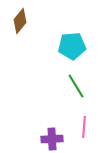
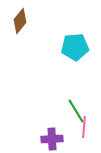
cyan pentagon: moved 3 px right, 1 px down
green line: moved 25 px down
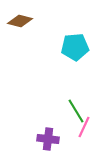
brown diamond: rotated 65 degrees clockwise
pink line: rotated 20 degrees clockwise
purple cross: moved 4 px left; rotated 10 degrees clockwise
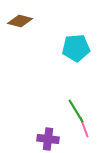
cyan pentagon: moved 1 px right, 1 px down
pink line: rotated 45 degrees counterclockwise
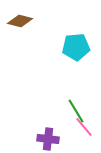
cyan pentagon: moved 1 px up
pink line: rotated 20 degrees counterclockwise
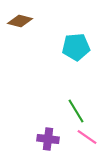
pink line: moved 3 px right, 10 px down; rotated 15 degrees counterclockwise
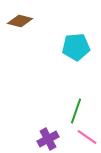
green line: rotated 50 degrees clockwise
purple cross: rotated 35 degrees counterclockwise
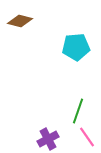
green line: moved 2 px right
pink line: rotated 20 degrees clockwise
